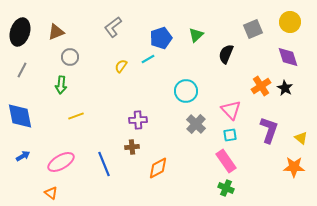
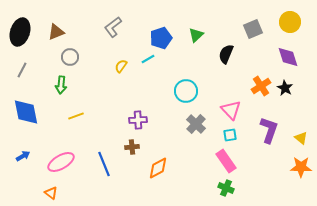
blue diamond: moved 6 px right, 4 px up
orange star: moved 7 px right
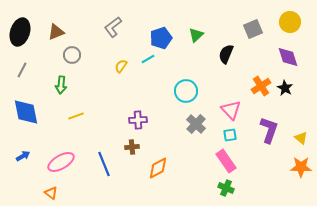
gray circle: moved 2 px right, 2 px up
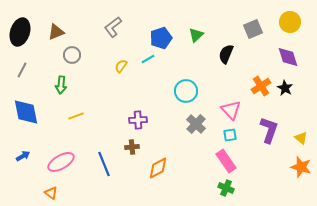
orange star: rotated 15 degrees clockwise
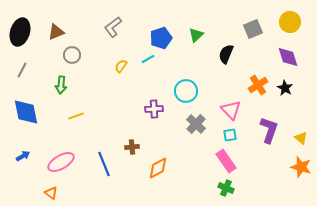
orange cross: moved 3 px left, 1 px up
purple cross: moved 16 px right, 11 px up
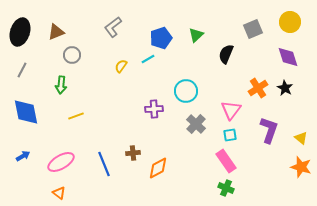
orange cross: moved 3 px down
pink triangle: rotated 20 degrees clockwise
brown cross: moved 1 px right, 6 px down
orange triangle: moved 8 px right
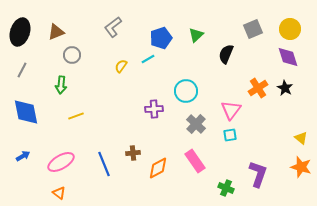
yellow circle: moved 7 px down
purple L-shape: moved 11 px left, 44 px down
pink rectangle: moved 31 px left
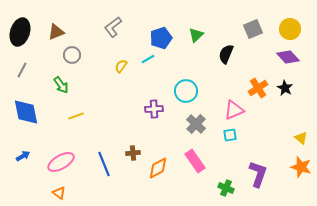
purple diamond: rotated 25 degrees counterclockwise
green arrow: rotated 42 degrees counterclockwise
pink triangle: moved 3 px right; rotated 30 degrees clockwise
